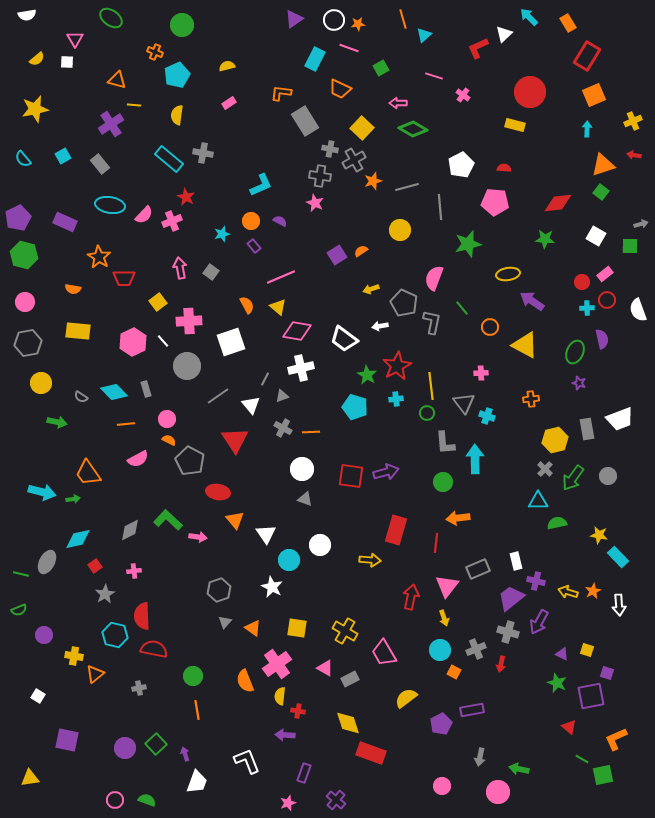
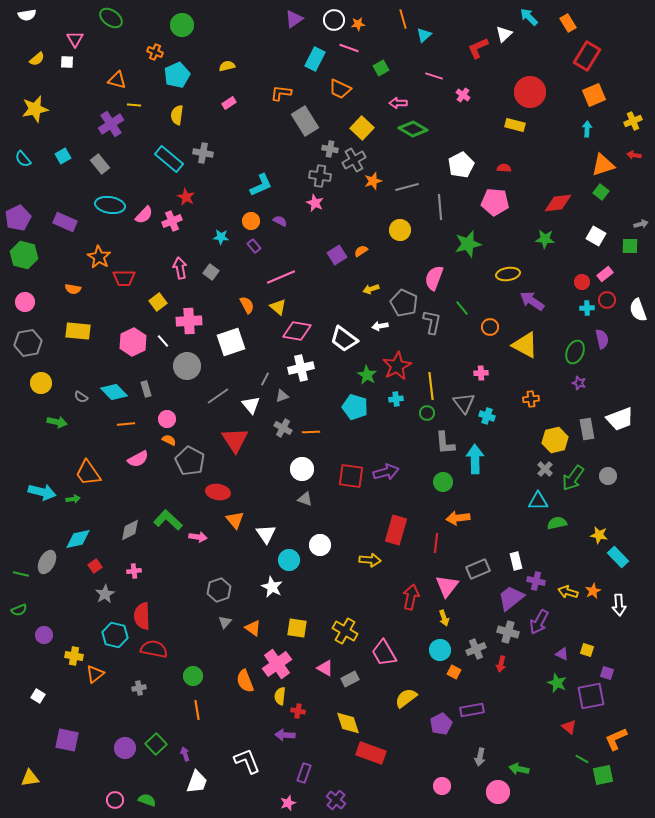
cyan star at (222, 234): moved 1 px left, 3 px down; rotated 21 degrees clockwise
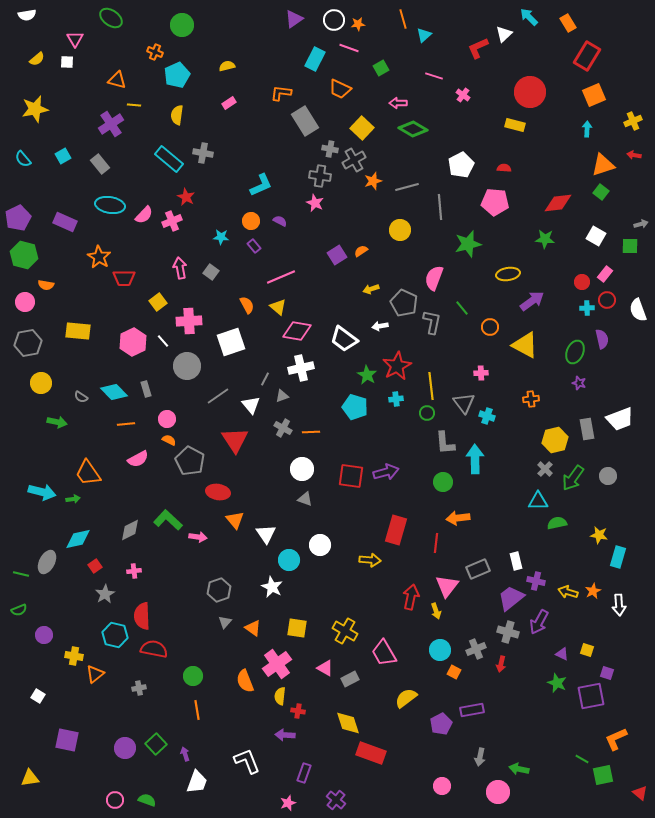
pink rectangle at (605, 274): rotated 14 degrees counterclockwise
orange semicircle at (73, 289): moved 27 px left, 4 px up
purple arrow at (532, 301): rotated 110 degrees clockwise
cyan rectangle at (618, 557): rotated 60 degrees clockwise
yellow arrow at (444, 618): moved 8 px left, 7 px up
red triangle at (569, 727): moved 71 px right, 66 px down
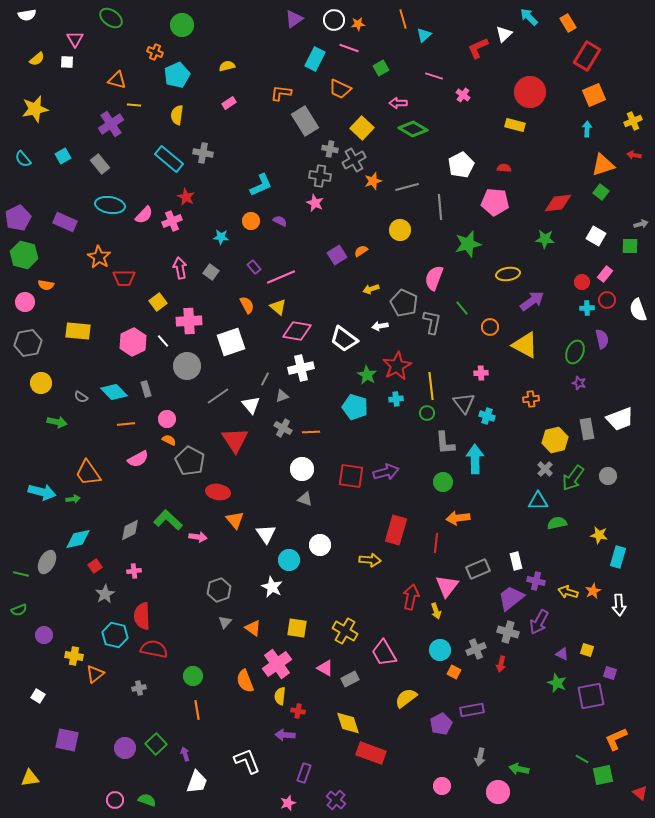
purple rectangle at (254, 246): moved 21 px down
purple square at (607, 673): moved 3 px right
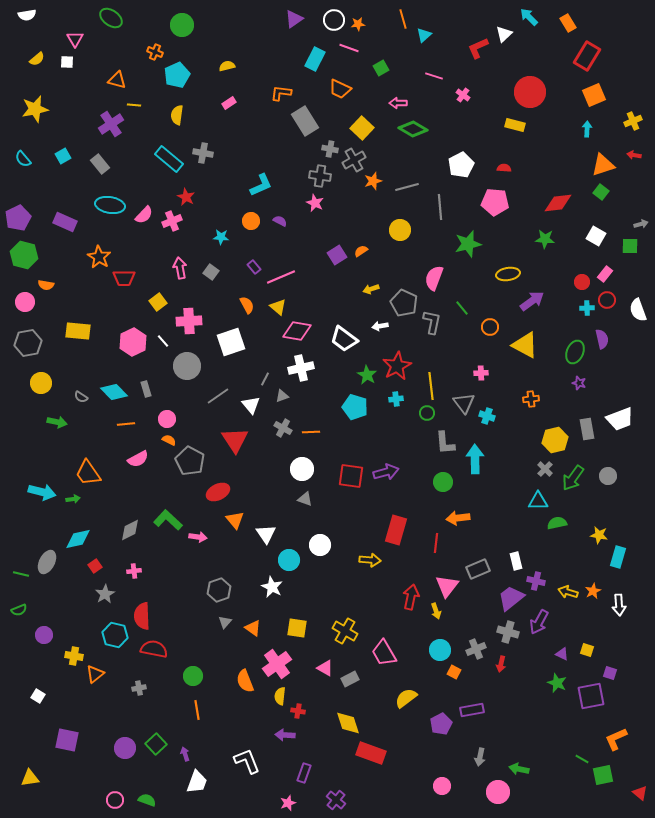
red ellipse at (218, 492): rotated 35 degrees counterclockwise
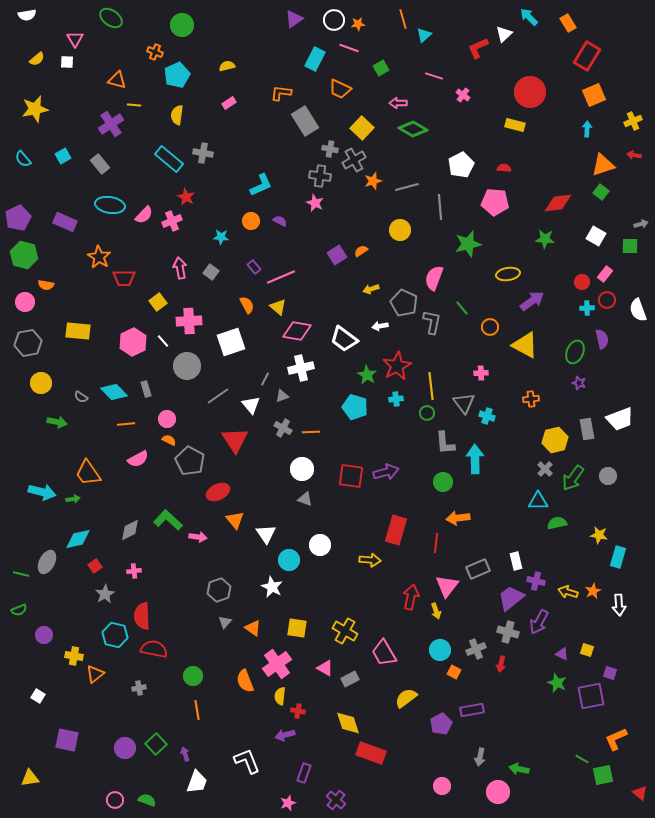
purple arrow at (285, 735): rotated 18 degrees counterclockwise
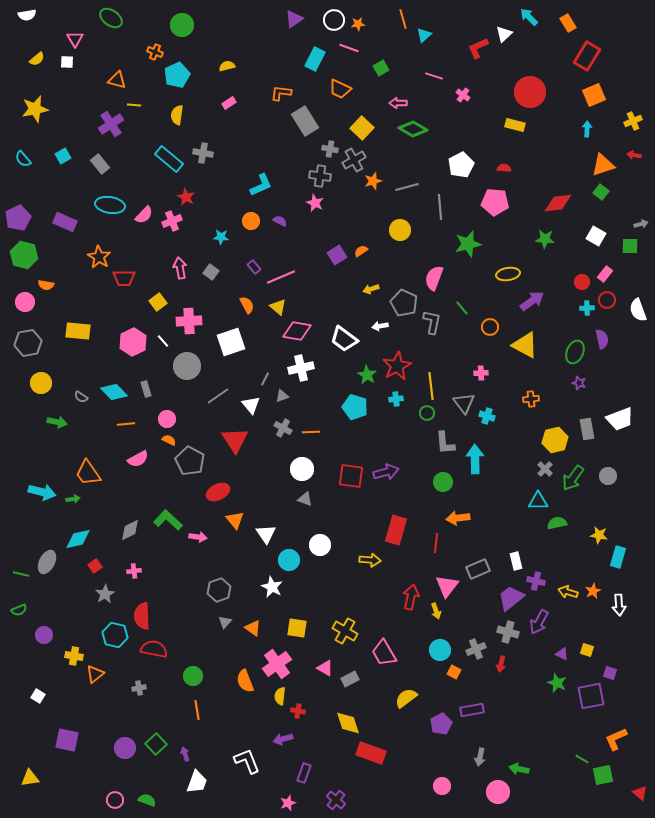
purple arrow at (285, 735): moved 2 px left, 4 px down
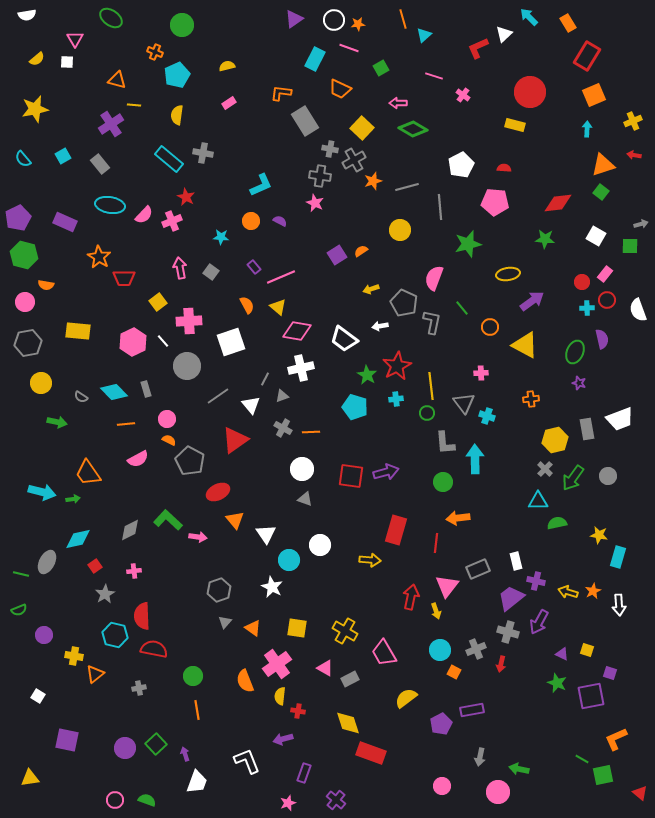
red triangle at (235, 440): rotated 28 degrees clockwise
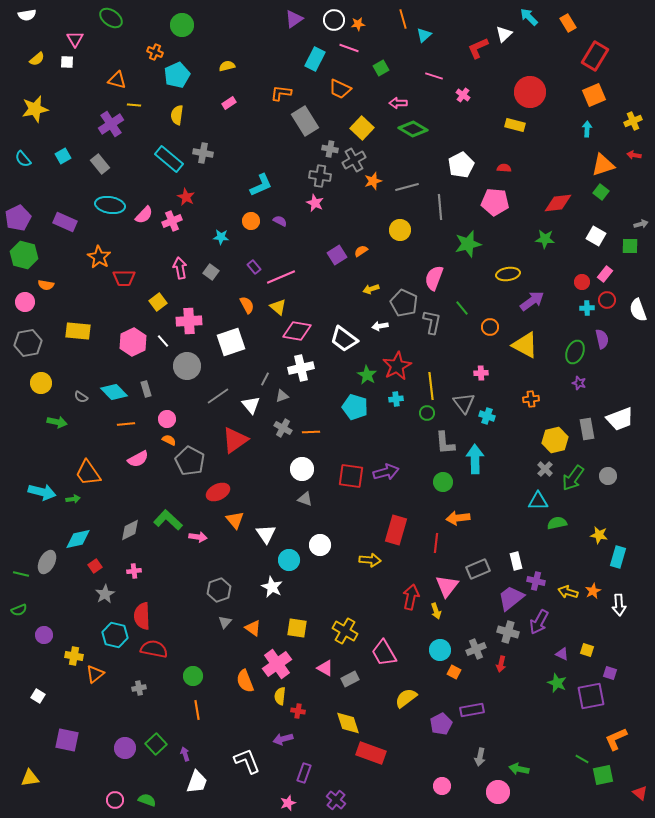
red rectangle at (587, 56): moved 8 px right
